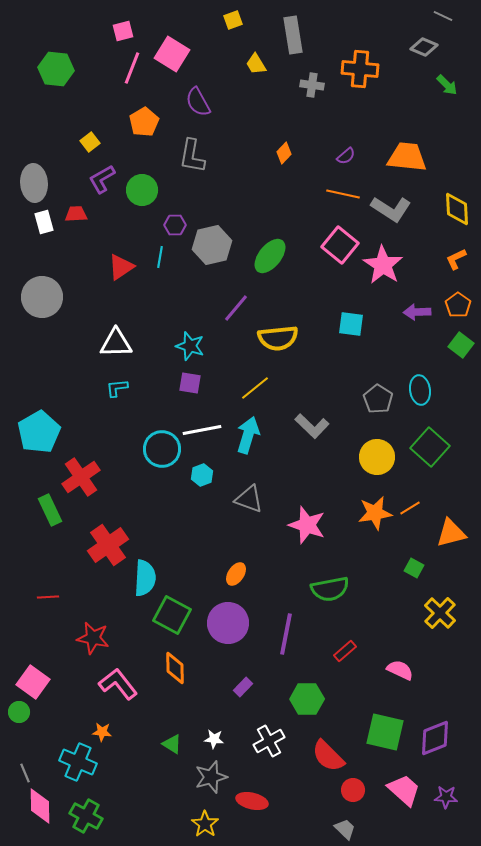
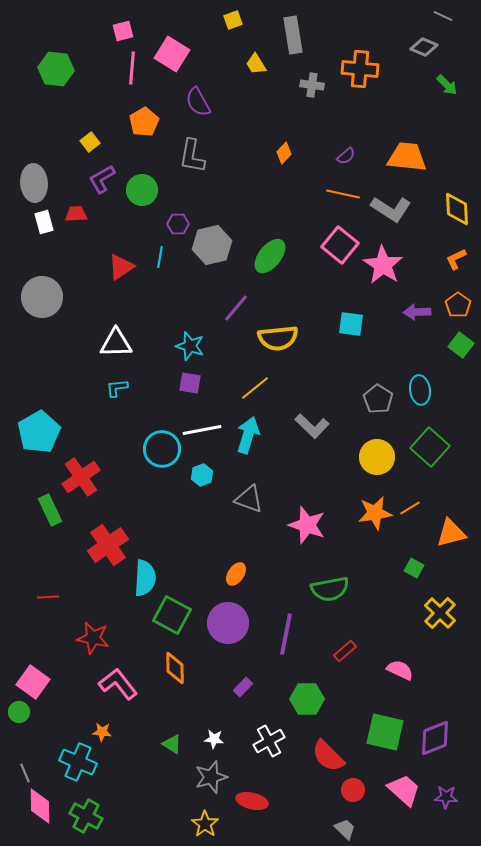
pink line at (132, 68): rotated 16 degrees counterclockwise
purple hexagon at (175, 225): moved 3 px right, 1 px up
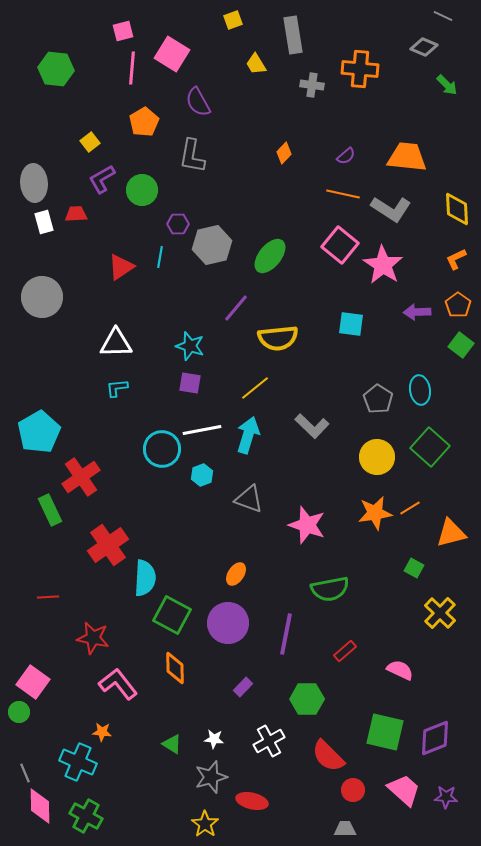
gray trapezoid at (345, 829): rotated 45 degrees counterclockwise
